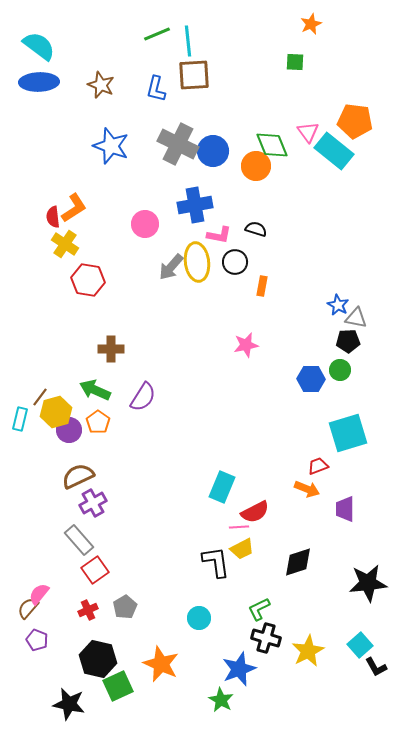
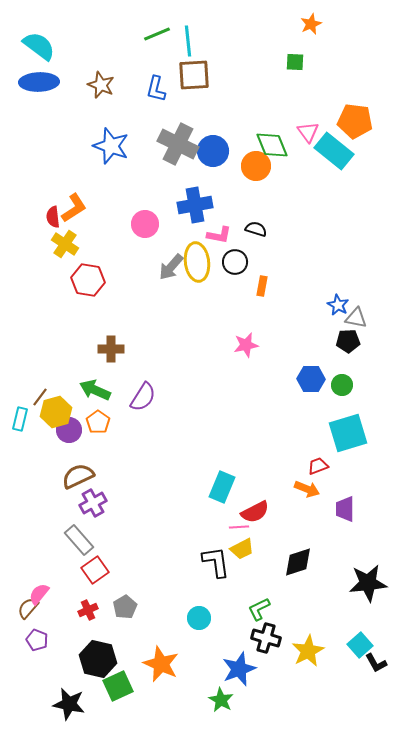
green circle at (340, 370): moved 2 px right, 15 px down
black L-shape at (376, 667): moved 4 px up
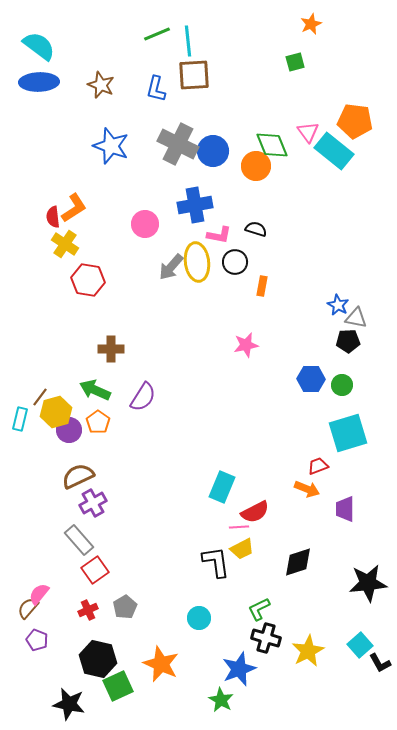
green square at (295, 62): rotated 18 degrees counterclockwise
black L-shape at (376, 663): moved 4 px right
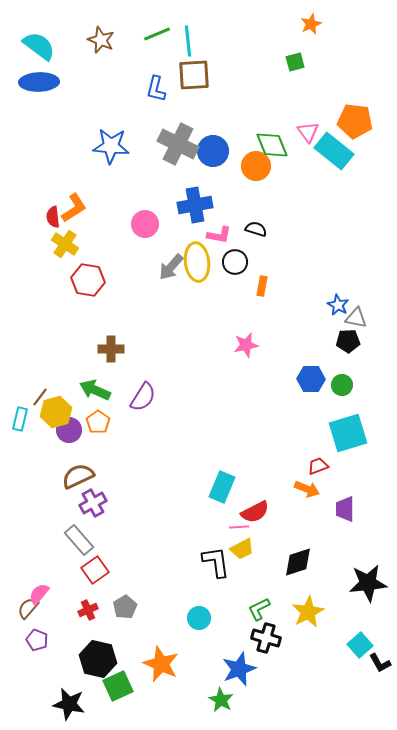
brown star at (101, 85): moved 45 px up
blue star at (111, 146): rotated 15 degrees counterclockwise
yellow star at (308, 651): moved 39 px up
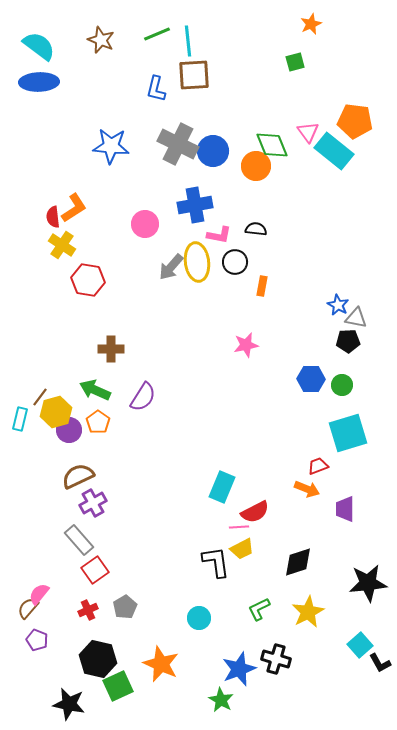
black semicircle at (256, 229): rotated 10 degrees counterclockwise
yellow cross at (65, 244): moved 3 px left, 1 px down
black cross at (266, 638): moved 10 px right, 21 px down
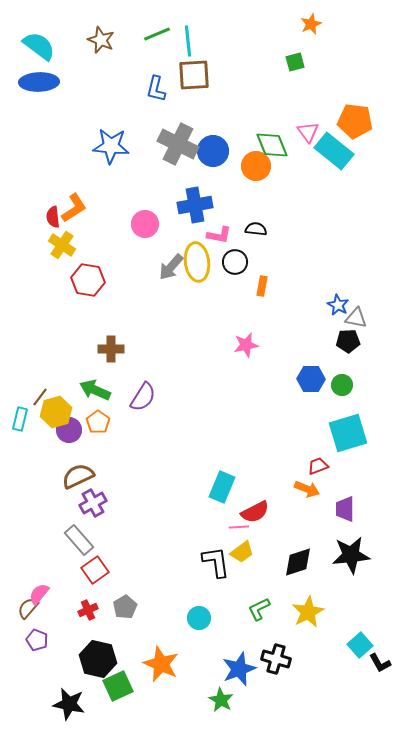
yellow trapezoid at (242, 549): moved 3 px down; rotated 10 degrees counterclockwise
black star at (368, 583): moved 17 px left, 28 px up
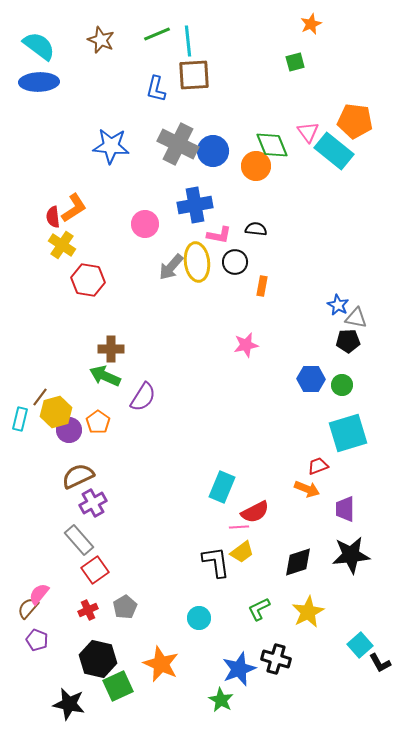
green arrow at (95, 390): moved 10 px right, 14 px up
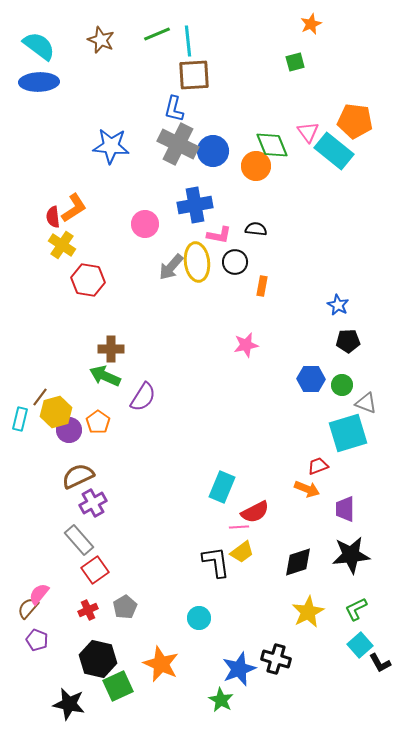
blue L-shape at (156, 89): moved 18 px right, 20 px down
gray triangle at (356, 318): moved 10 px right, 85 px down; rotated 10 degrees clockwise
green L-shape at (259, 609): moved 97 px right
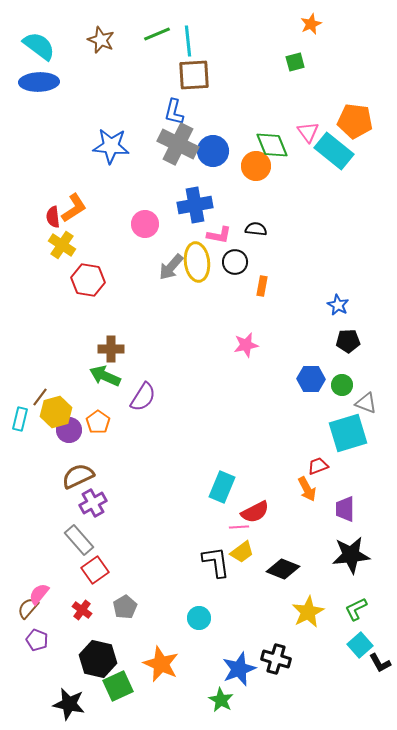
blue L-shape at (174, 109): moved 3 px down
orange arrow at (307, 489): rotated 40 degrees clockwise
black diamond at (298, 562): moved 15 px left, 7 px down; rotated 40 degrees clockwise
red cross at (88, 610): moved 6 px left; rotated 30 degrees counterclockwise
